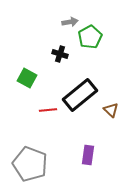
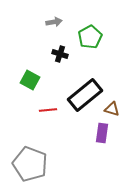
gray arrow: moved 16 px left
green square: moved 3 px right, 2 px down
black rectangle: moved 5 px right
brown triangle: moved 1 px right, 1 px up; rotated 28 degrees counterclockwise
purple rectangle: moved 14 px right, 22 px up
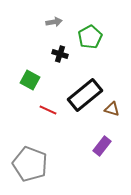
red line: rotated 30 degrees clockwise
purple rectangle: moved 13 px down; rotated 30 degrees clockwise
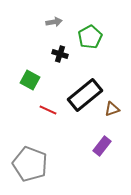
brown triangle: rotated 35 degrees counterclockwise
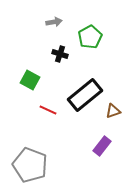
brown triangle: moved 1 px right, 2 px down
gray pentagon: moved 1 px down
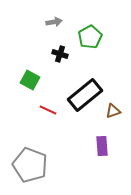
purple rectangle: rotated 42 degrees counterclockwise
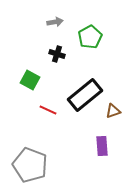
gray arrow: moved 1 px right
black cross: moved 3 px left
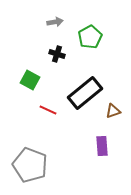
black rectangle: moved 2 px up
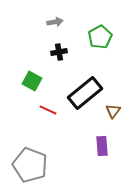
green pentagon: moved 10 px right
black cross: moved 2 px right, 2 px up; rotated 28 degrees counterclockwise
green square: moved 2 px right, 1 px down
brown triangle: rotated 35 degrees counterclockwise
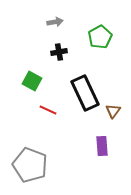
black rectangle: rotated 76 degrees counterclockwise
